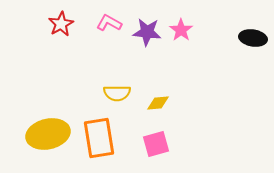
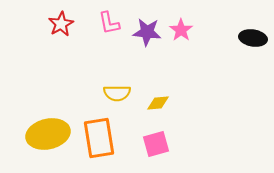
pink L-shape: rotated 130 degrees counterclockwise
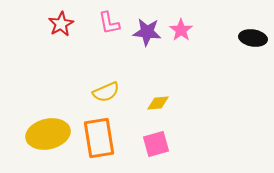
yellow semicircle: moved 11 px left, 1 px up; rotated 24 degrees counterclockwise
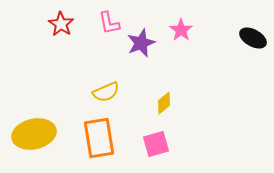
red star: rotated 10 degrees counterclockwise
purple star: moved 6 px left, 11 px down; rotated 28 degrees counterclockwise
black ellipse: rotated 20 degrees clockwise
yellow diamond: moved 6 px right; rotated 35 degrees counterclockwise
yellow ellipse: moved 14 px left
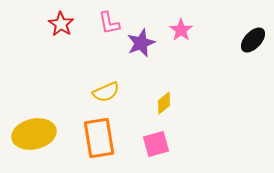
black ellipse: moved 2 px down; rotated 76 degrees counterclockwise
